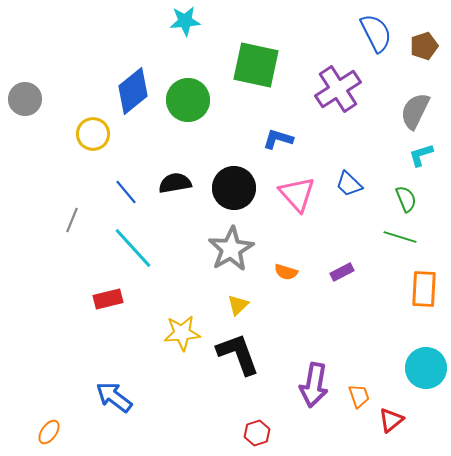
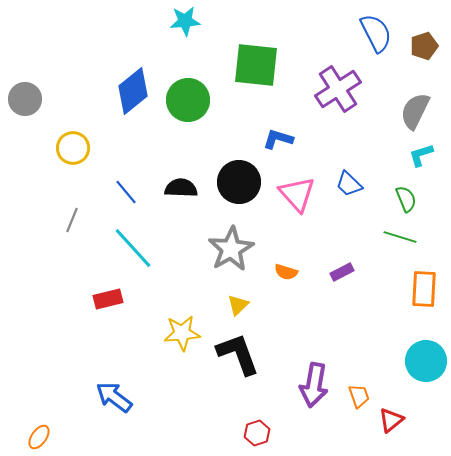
green square: rotated 6 degrees counterclockwise
yellow circle: moved 20 px left, 14 px down
black semicircle: moved 6 px right, 5 px down; rotated 12 degrees clockwise
black circle: moved 5 px right, 6 px up
cyan circle: moved 7 px up
orange ellipse: moved 10 px left, 5 px down
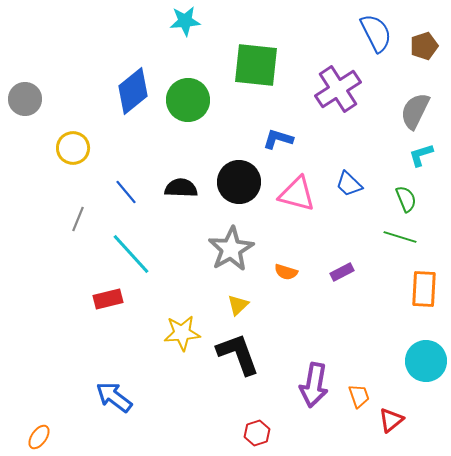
pink triangle: rotated 33 degrees counterclockwise
gray line: moved 6 px right, 1 px up
cyan line: moved 2 px left, 6 px down
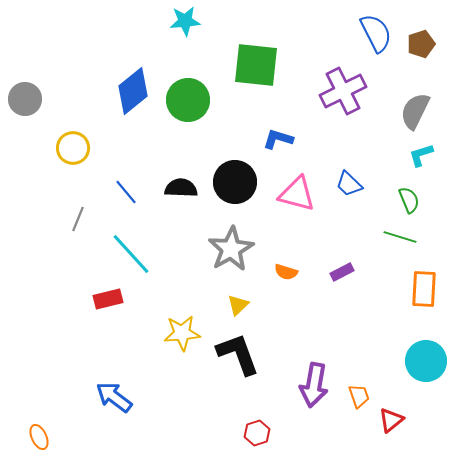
brown pentagon: moved 3 px left, 2 px up
purple cross: moved 5 px right, 2 px down; rotated 6 degrees clockwise
black circle: moved 4 px left
green semicircle: moved 3 px right, 1 px down
orange ellipse: rotated 60 degrees counterclockwise
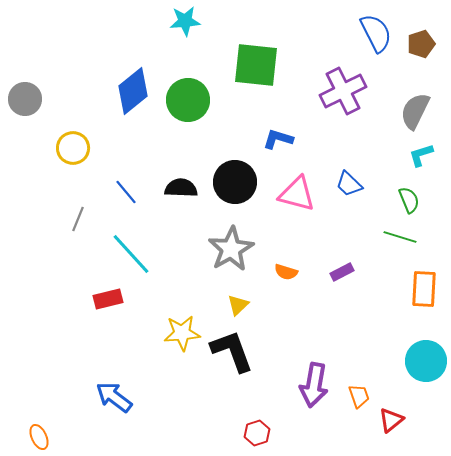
black L-shape: moved 6 px left, 3 px up
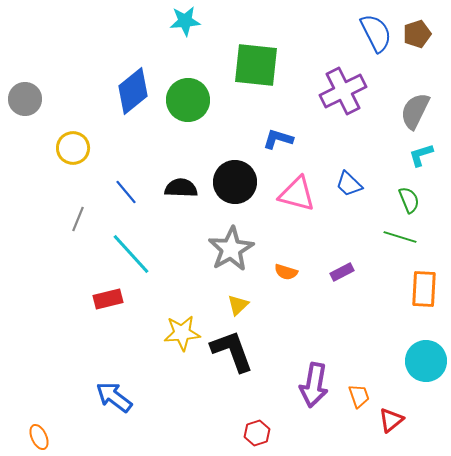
brown pentagon: moved 4 px left, 10 px up
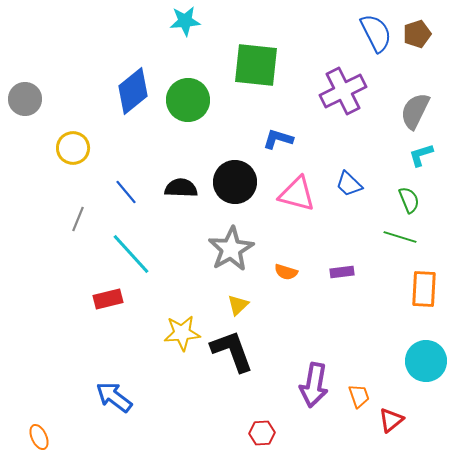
purple rectangle: rotated 20 degrees clockwise
red hexagon: moved 5 px right; rotated 15 degrees clockwise
